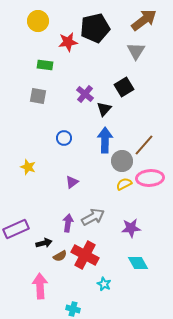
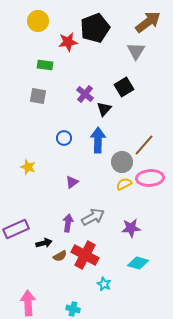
brown arrow: moved 4 px right, 2 px down
black pentagon: rotated 8 degrees counterclockwise
blue arrow: moved 7 px left
gray circle: moved 1 px down
cyan diamond: rotated 45 degrees counterclockwise
pink arrow: moved 12 px left, 17 px down
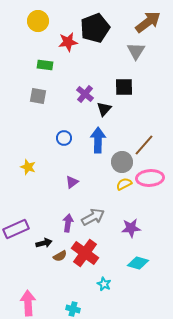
black square: rotated 30 degrees clockwise
red cross: moved 2 px up; rotated 8 degrees clockwise
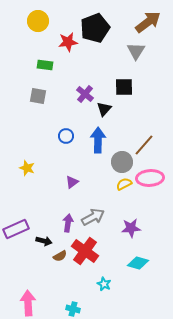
blue circle: moved 2 px right, 2 px up
yellow star: moved 1 px left, 1 px down
black arrow: moved 2 px up; rotated 28 degrees clockwise
red cross: moved 2 px up
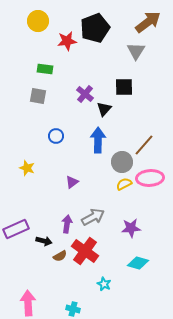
red star: moved 1 px left, 1 px up
green rectangle: moved 4 px down
blue circle: moved 10 px left
purple arrow: moved 1 px left, 1 px down
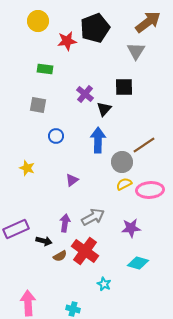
gray square: moved 9 px down
brown line: rotated 15 degrees clockwise
pink ellipse: moved 12 px down
purple triangle: moved 2 px up
purple arrow: moved 2 px left, 1 px up
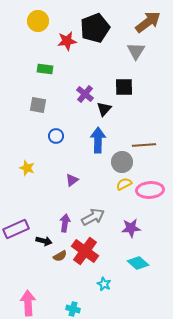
brown line: rotated 30 degrees clockwise
cyan diamond: rotated 25 degrees clockwise
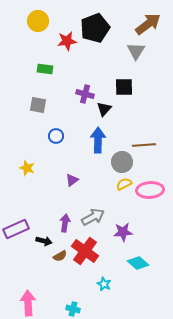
brown arrow: moved 2 px down
purple cross: rotated 24 degrees counterclockwise
purple star: moved 8 px left, 4 px down
